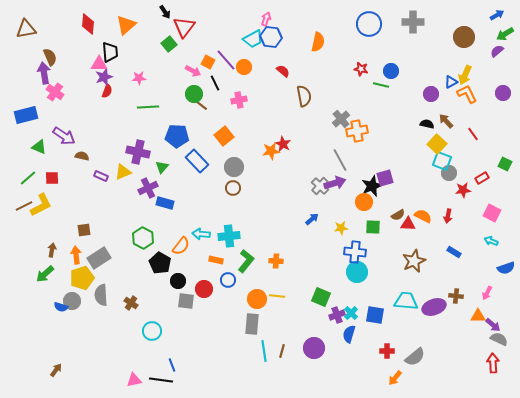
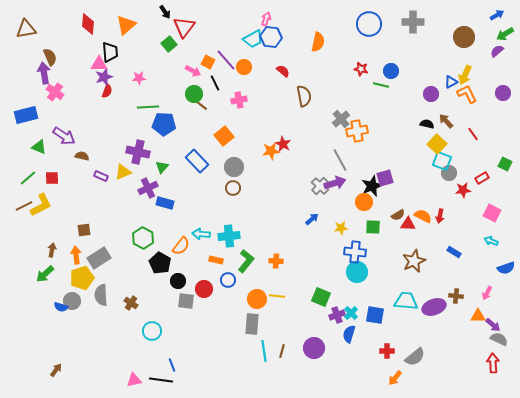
blue pentagon at (177, 136): moved 13 px left, 12 px up
red arrow at (448, 216): moved 8 px left
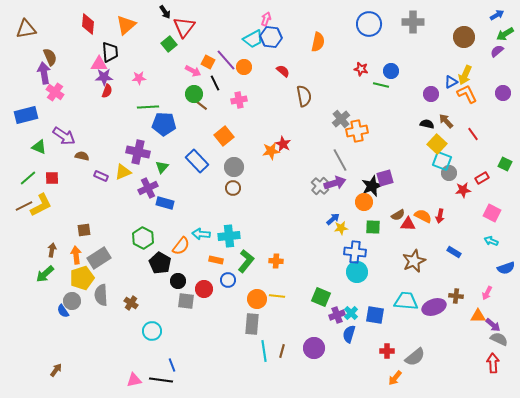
purple star at (104, 77): rotated 18 degrees clockwise
blue arrow at (312, 219): moved 21 px right
blue semicircle at (61, 307): moved 2 px right, 4 px down; rotated 40 degrees clockwise
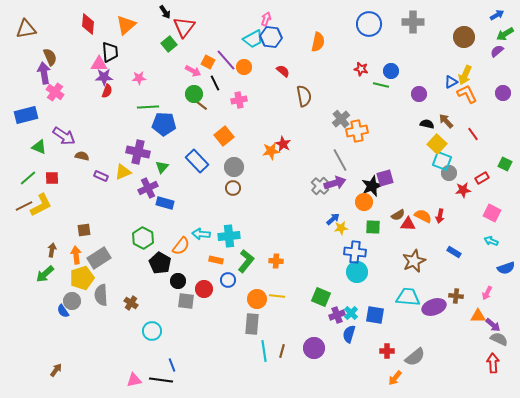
purple circle at (431, 94): moved 12 px left
cyan trapezoid at (406, 301): moved 2 px right, 4 px up
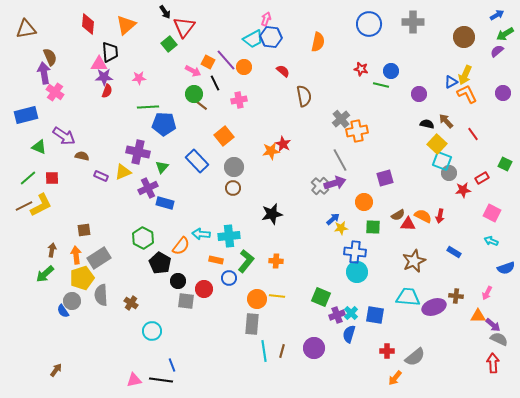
black star at (372, 186): moved 100 px left, 28 px down; rotated 10 degrees clockwise
blue circle at (228, 280): moved 1 px right, 2 px up
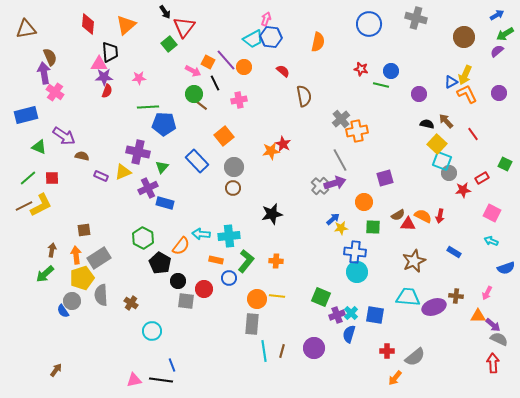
gray cross at (413, 22): moved 3 px right, 4 px up; rotated 15 degrees clockwise
purple circle at (503, 93): moved 4 px left
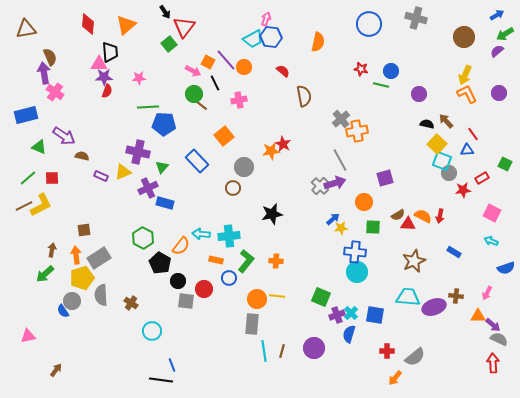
blue triangle at (451, 82): moved 16 px right, 68 px down; rotated 24 degrees clockwise
gray circle at (234, 167): moved 10 px right
pink triangle at (134, 380): moved 106 px left, 44 px up
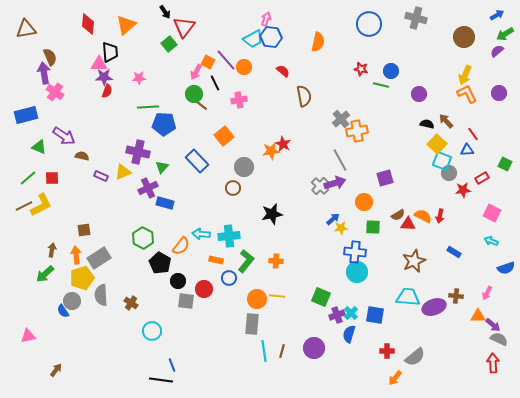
pink arrow at (193, 71): moved 3 px right, 1 px down; rotated 91 degrees clockwise
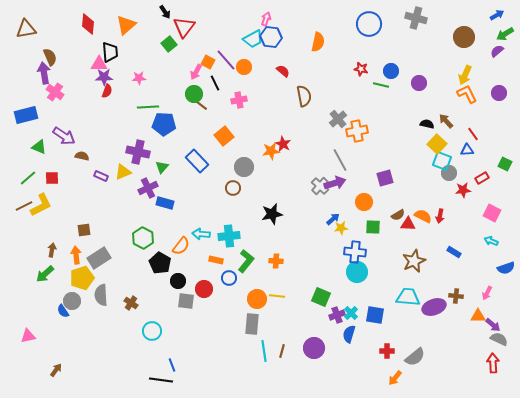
purple circle at (419, 94): moved 11 px up
gray cross at (341, 119): moved 3 px left
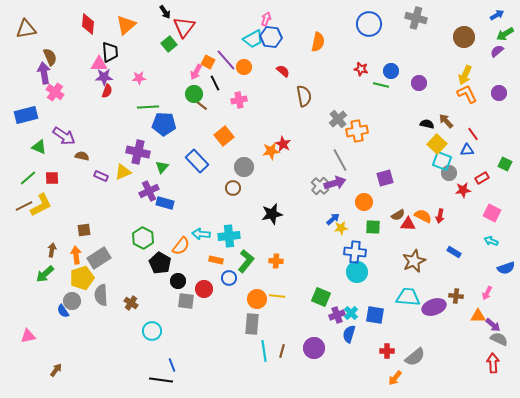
purple cross at (148, 188): moved 1 px right, 3 px down
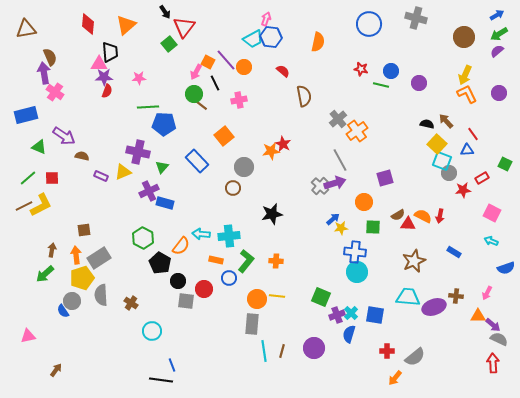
green arrow at (505, 34): moved 6 px left
orange cross at (357, 131): rotated 25 degrees counterclockwise
